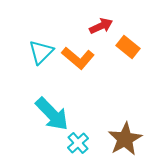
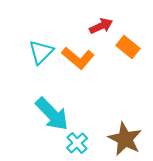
brown star: rotated 16 degrees counterclockwise
cyan cross: moved 1 px left
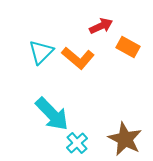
orange rectangle: rotated 10 degrees counterclockwise
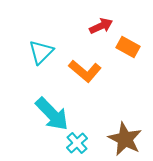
orange L-shape: moved 7 px right, 13 px down
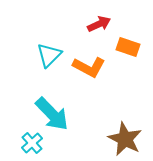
red arrow: moved 2 px left, 2 px up
orange rectangle: rotated 10 degrees counterclockwise
cyan triangle: moved 8 px right, 3 px down
orange L-shape: moved 4 px right, 4 px up; rotated 12 degrees counterclockwise
cyan cross: moved 45 px left
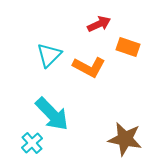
brown star: rotated 16 degrees counterclockwise
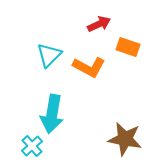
cyan arrow: rotated 54 degrees clockwise
cyan cross: moved 3 px down
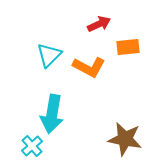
orange rectangle: rotated 25 degrees counterclockwise
